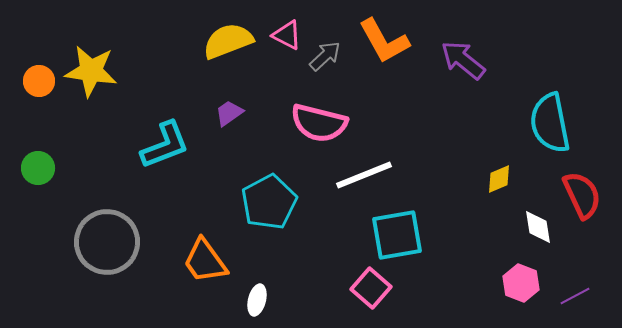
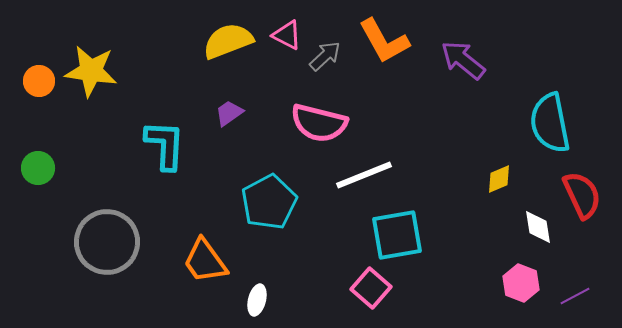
cyan L-shape: rotated 66 degrees counterclockwise
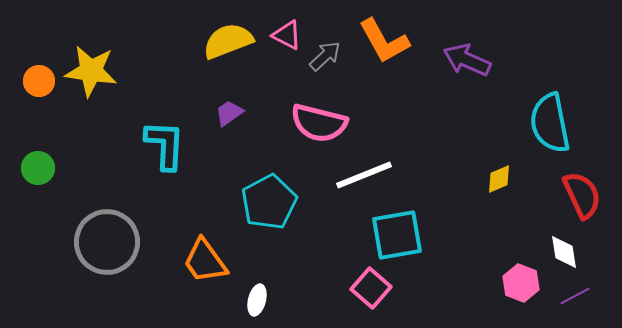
purple arrow: moved 4 px right; rotated 15 degrees counterclockwise
white diamond: moved 26 px right, 25 px down
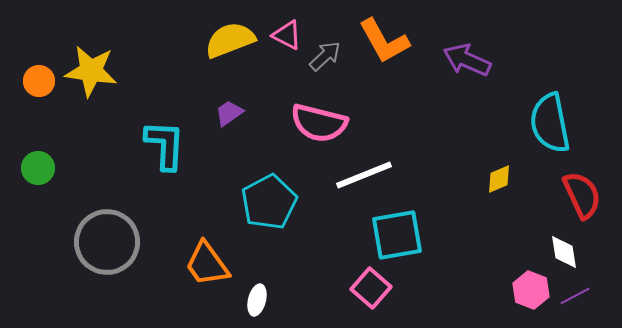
yellow semicircle: moved 2 px right, 1 px up
orange trapezoid: moved 2 px right, 3 px down
pink hexagon: moved 10 px right, 7 px down
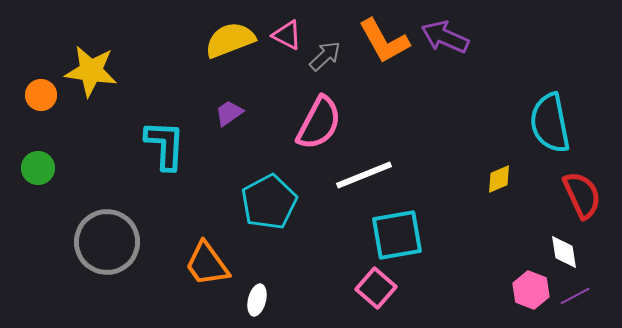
purple arrow: moved 22 px left, 23 px up
orange circle: moved 2 px right, 14 px down
pink semicircle: rotated 76 degrees counterclockwise
pink square: moved 5 px right
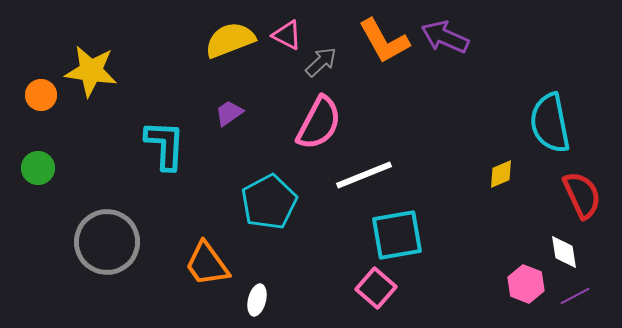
gray arrow: moved 4 px left, 6 px down
yellow diamond: moved 2 px right, 5 px up
pink hexagon: moved 5 px left, 6 px up
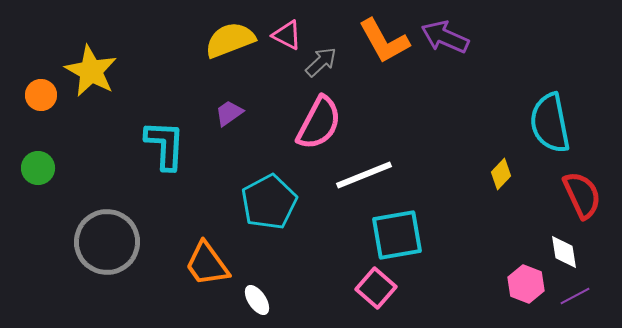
yellow star: rotated 20 degrees clockwise
yellow diamond: rotated 24 degrees counterclockwise
white ellipse: rotated 48 degrees counterclockwise
